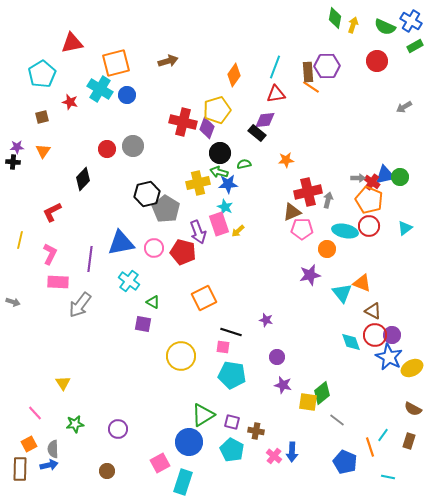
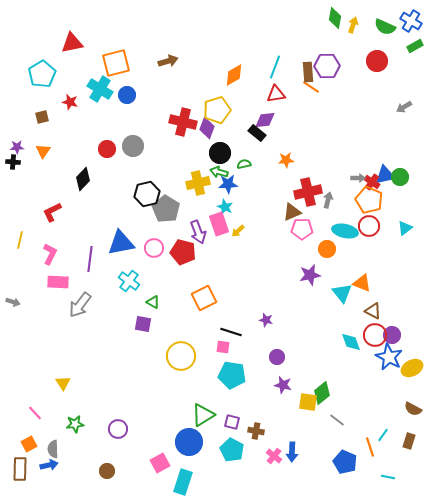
orange diamond at (234, 75): rotated 25 degrees clockwise
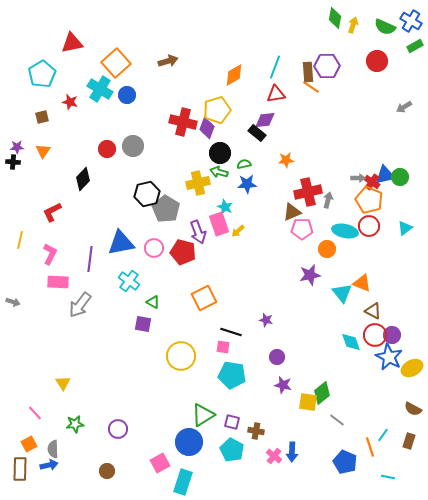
orange square at (116, 63): rotated 28 degrees counterclockwise
blue star at (228, 184): moved 19 px right
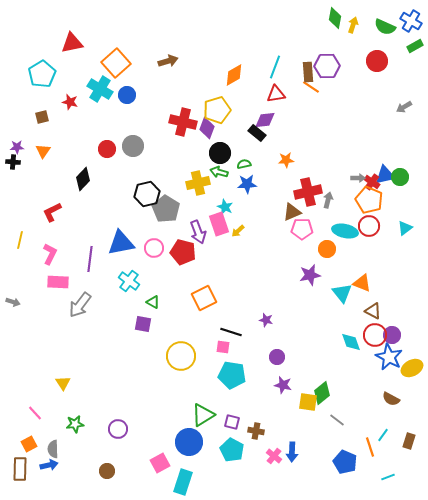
brown semicircle at (413, 409): moved 22 px left, 10 px up
cyan line at (388, 477): rotated 32 degrees counterclockwise
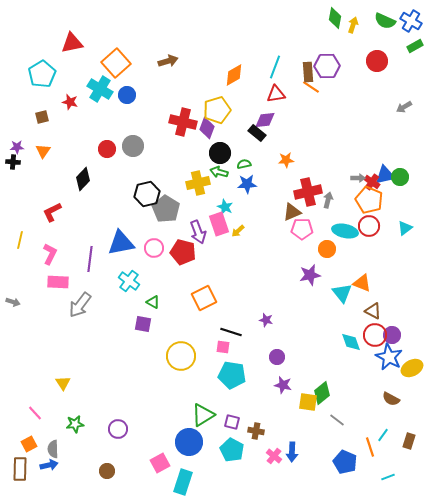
green semicircle at (385, 27): moved 6 px up
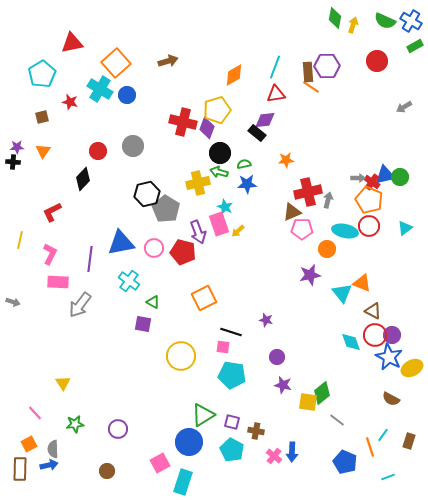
red circle at (107, 149): moved 9 px left, 2 px down
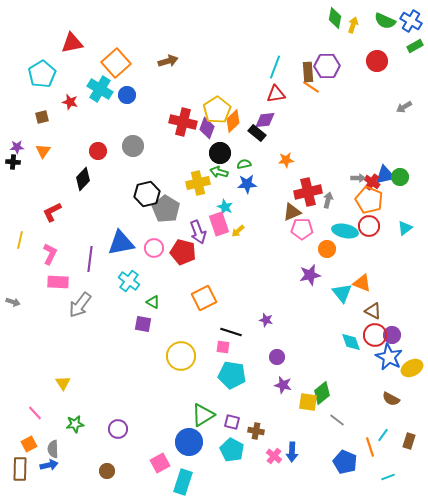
orange diamond at (234, 75): moved 1 px left, 46 px down; rotated 15 degrees counterclockwise
yellow pentagon at (217, 110): rotated 16 degrees counterclockwise
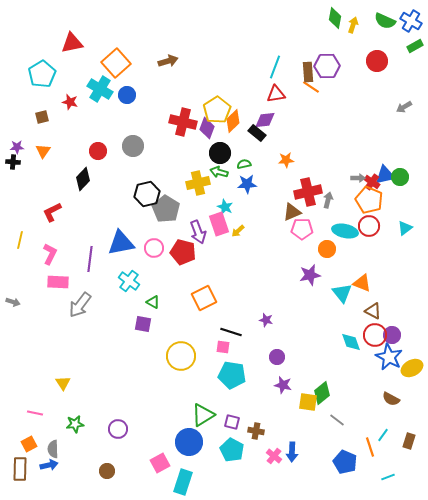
pink line at (35, 413): rotated 35 degrees counterclockwise
